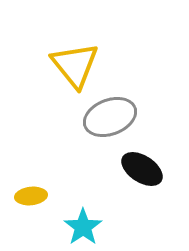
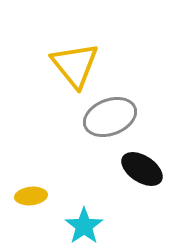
cyan star: moved 1 px right, 1 px up
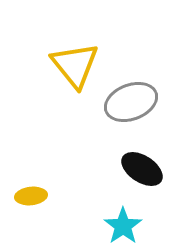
gray ellipse: moved 21 px right, 15 px up
cyan star: moved 39 px right
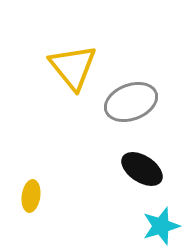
yellow triangle: moved 2 px left, 2 px down
yellow ellipse: rotated 76 degrees counterclockwise
cyan star: moved 38 px right; rotated 18 degrees clockwise
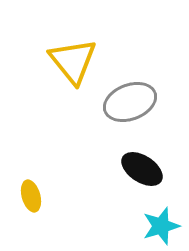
yellow triangle: moved 6 px up
gray ellipse: moved 1 px left
yellow ellipse: rotated 24 degrees counterclockwise
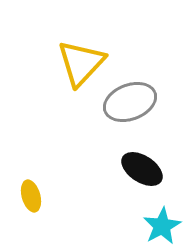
yellow triangle: moved 8 px right, 2 px down; rotated 22 degrees clockwise
cyan star: moved 1 px right; rotated 12 degrees counterclockwise
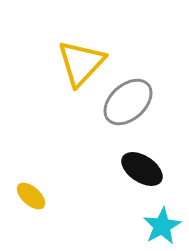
gray ellipse: moved 2 px left; rotated 21 degrees counterclockwise
yellow ellipse: rotated 32 degrees counterclockwise
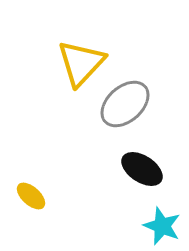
gray ellipse: moved 3 px left, 2 px down
cyan star: rotated 21 degrees counterclockwise
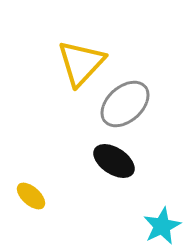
black ellipse: moved 28 px left, 8 px up
cyan star: rotated 24 degrees clockwise
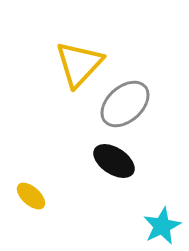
yellow triangle: moved 2 px left, 1 px down
